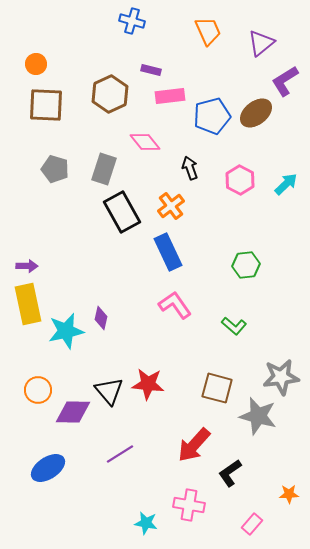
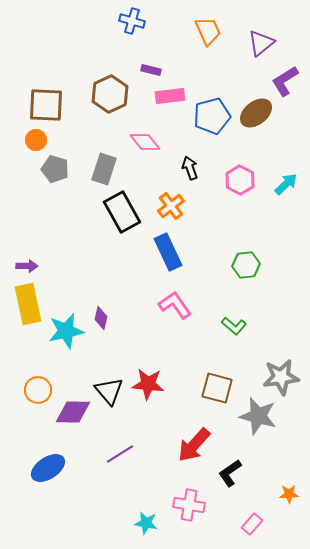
orange circle at (36, 64): moved 76 px down
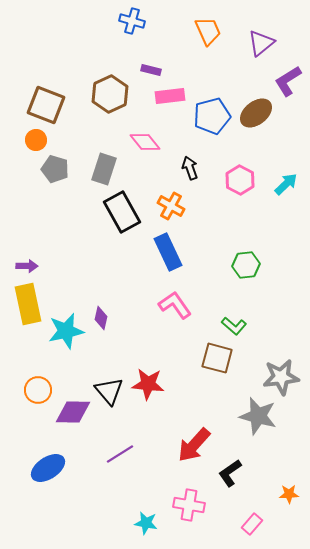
purple L-shape at (285, 81): moved 3 px right
brown square at (46, 105): rotated 18 degrees clockwise
orange cross at (171, 206): rotated 24 degrees counterclockwise
brown square at (217, 388): moved 30 px up
